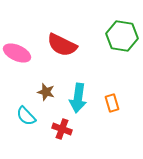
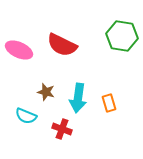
pink ellipse: moved 2 px right, 3 px up
orange rectangle: moved 3 px left
cyan semicircle: rotated 25 degrees counterclockwise
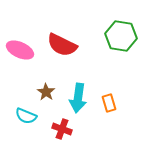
green hexagon: moved 1 px left
pink ellipse: moved 1 px right
brown star: rotated 18 degrees clockwise
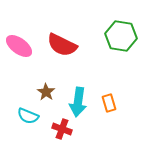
pink ellipse: moved 1 px left, 4 px up; rotated 12 degrees clockwise
cyan arrow: moved 4 px down
cyan semicircle: moved 2 px right
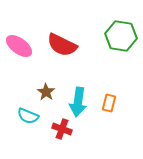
orange rectangle: rotated 30 degrees clockwise
